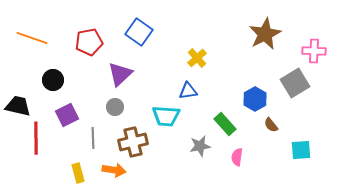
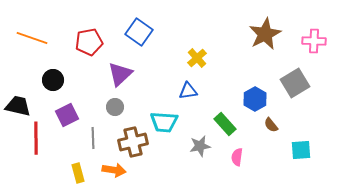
pink cross: moved 10 px up
cyan trapezoid: moved 2 px left, 6 px down
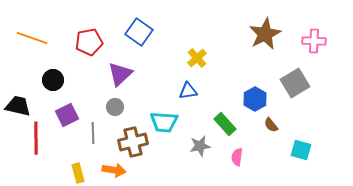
gray line: moved 5 px up
cyan square: rotated 20 degrees clockwise
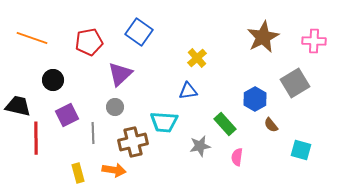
brown star: moved 2 px left, 3 px down
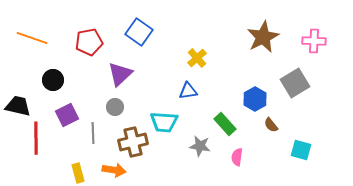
gray star: rotated 20 degrees clockwise
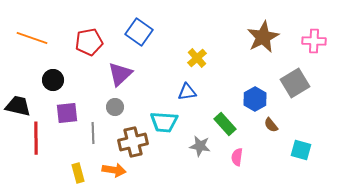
blue triangle: moved 1 px left, 1 px down
purple square: moved 2 px up; rotated 20 degrees clockwise
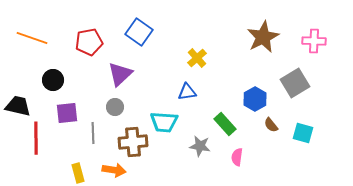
brown cross: rotated 8 degrees clockwise
cyan square: moved 2 px right, 17 px up
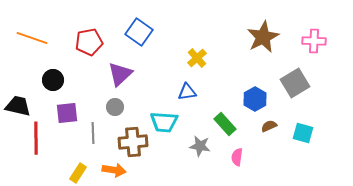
brown semicircle: moved 2 px left, 1 px down; rotated 105 degrees clockwise
yellow rectangle: rotated 48 degrees clockwise
